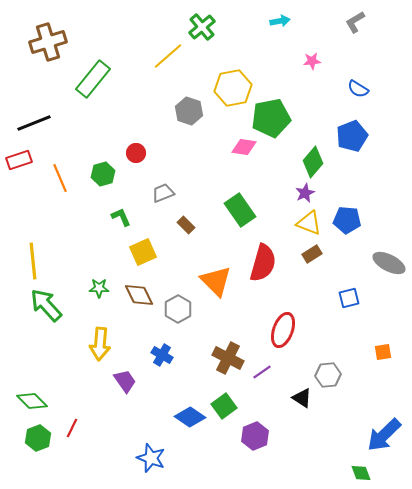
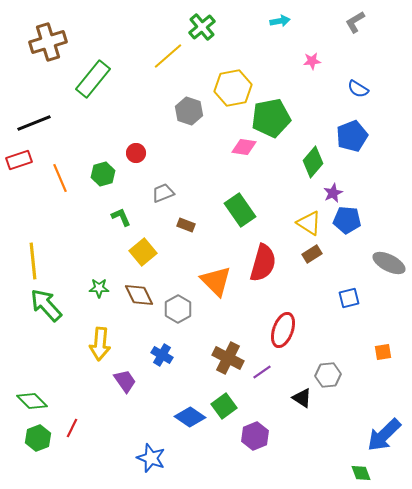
purple star at (305, 193): moved 28 px right
yellow triangle at (309, 223): rotated 12 degrees clockwise
brown rectangle at (186, 225): rotated 24 degrees counterclockwise
yellow square at (143, 252): rotated 16 degrees counterclockwise
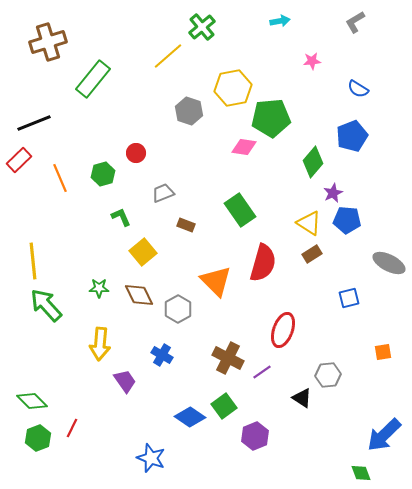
green pentagon at (271, 118): rotated 6 degrees clockwise
red rectangle at (19, 160): rotated 25 degrees counterclockwise
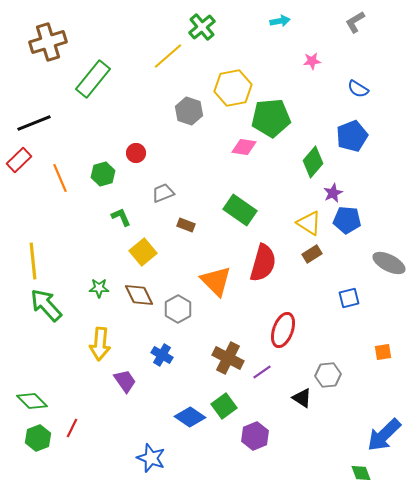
green rectangle at (240, 210): rotated 20 degrees counterclockwise
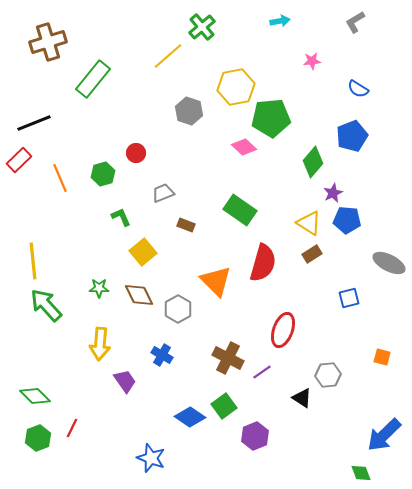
yellow hexagon at (233, 88): moved 3 px right, 1 px up
pink diamond at (244, 147): rotated 35 degrees clockwise
orange square at (383, 352): moved 1 px left, 5 px down; rotated 24 degrees clockwise
green diamond at (32, 401): moved 3 px right, 5 px up
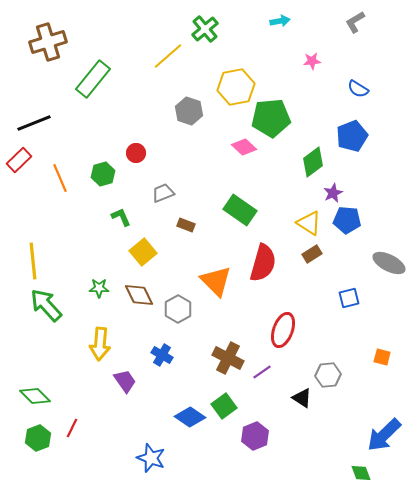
green cross at (202, 27): moved 3 px right, 2 px down
green diamond at (313, 162): rotated 12 degrees clockwise
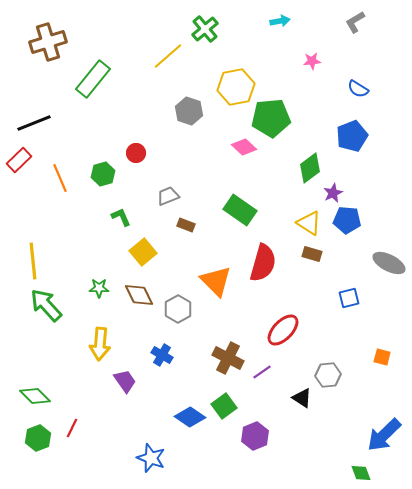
green diamond at (313, 162): moved 3 px left, 6 px down
gray trapezoid at (163, 193): moved 5 px right, 3 px down
brown rectangle at (312, 254): rotated 48 degrees clockwise
red ellipse at (283, 330): rotated 24 degrees clockwise
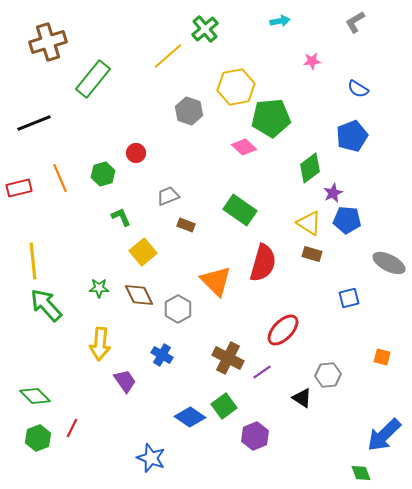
red rectangle at (19, 160): moved 28 px down; rotated 30 degrees clockwise
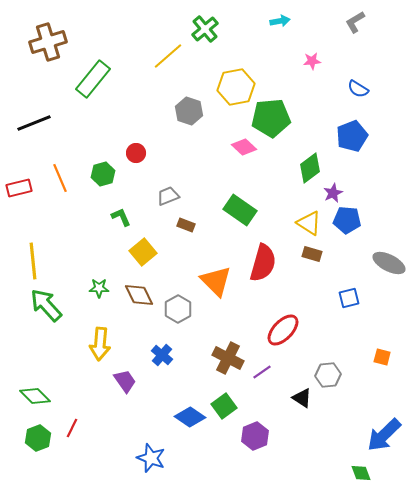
blue cross at (162, 355): rotated 10 degrees clockwise
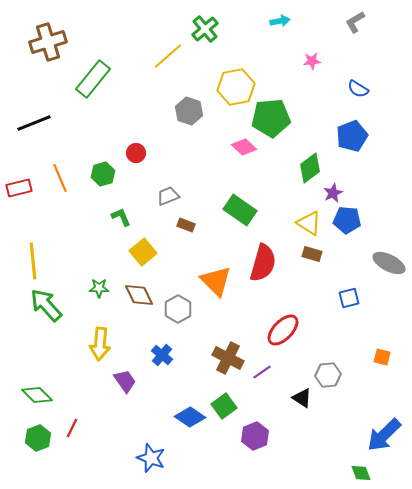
green diamond at (35, 396): moved 2 px right, 1 px up
